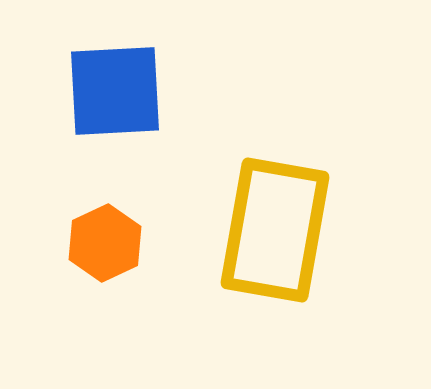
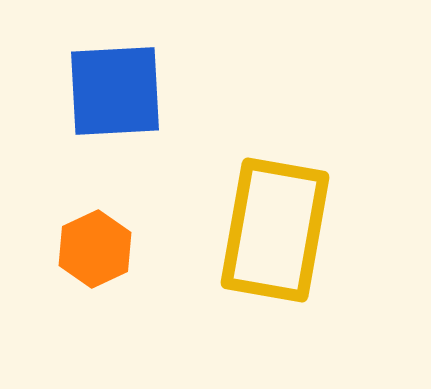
orange hexagon: moved 10 px left, 6 px down
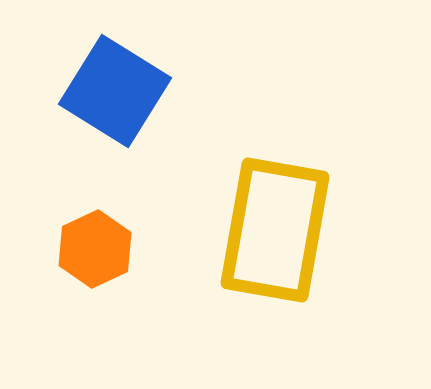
blue square: rotated 35 degrees clockwise
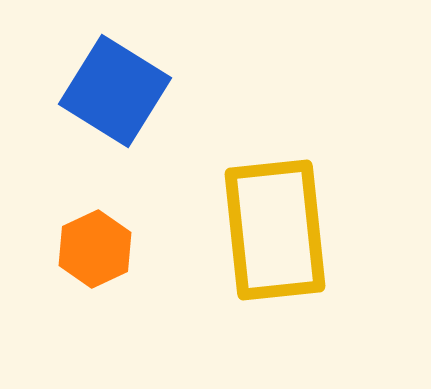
yellow rectangle: rotated 16 degrees counterclockwise
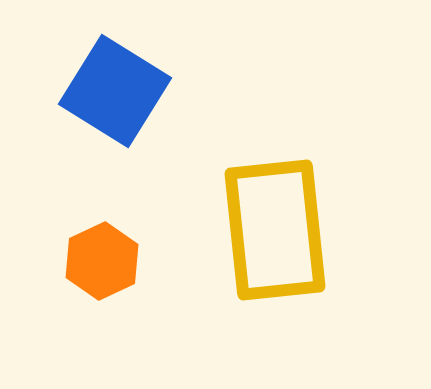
orange hexagon: moved 7 px right, 12 px down
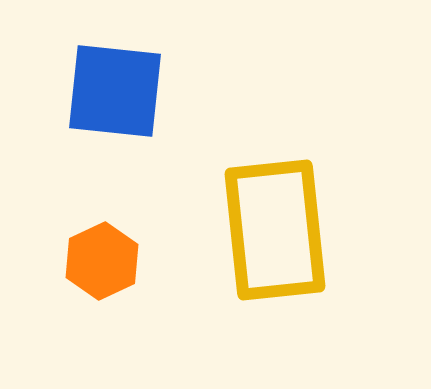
blue square: rotated 26 degrees counterclockwise
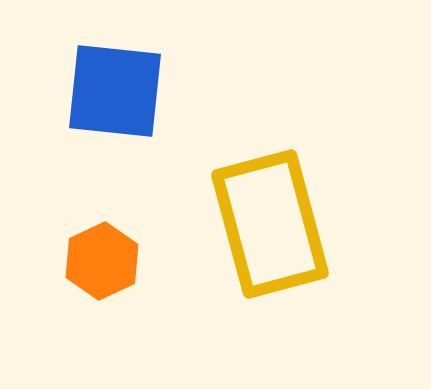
yellow rectangle: moved 5 px left, 6 px up; rotated 9 degrees counterclockwise
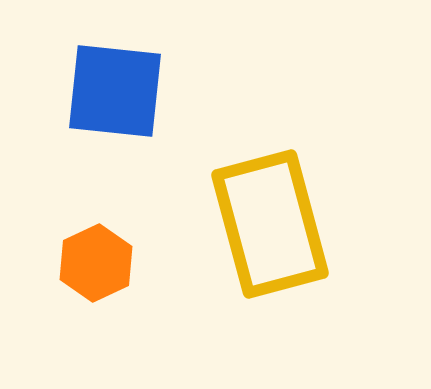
orange hexagon: moved 6 px left, 2 px down
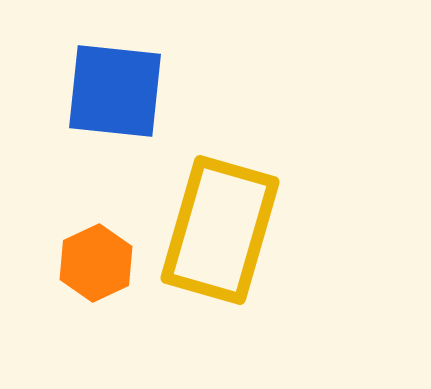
yellow rectangle: moved 50 px left, 6 px down; rotated 31 degrees clockwise
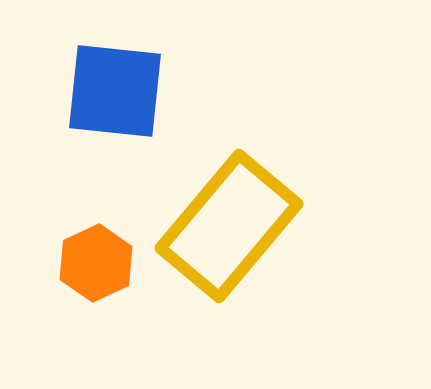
yellow rectangle: moved 9 px right, 4 px up; rotated 24 degrees clockwise
